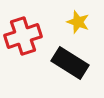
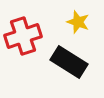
black rectangle: moved 1 px left, 1 px up
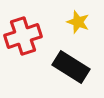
black rectangle: moved 2 px right, 5 px down
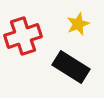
yellow star: moved 2 px down; rotated 30 degrees clockwise
